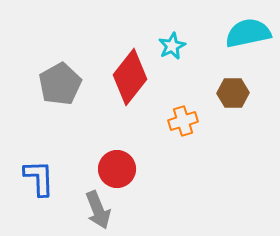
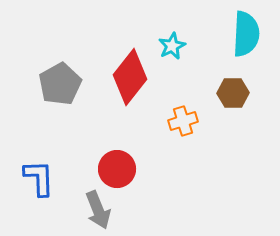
cyan semicircle: moved 2 px left, 1 px down; rotated 105 degrees clockwise
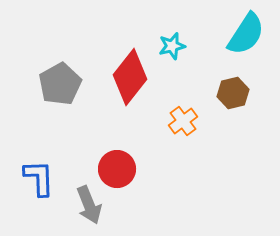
cyan semicircle: rotated 30 degrees clockwise
cyan star: rotated 12 degrees clockwise
brown hexagon: rotated 12 degrees counterclockwise
orange cross: rotated 20 degrees counterclockwise
gray arrow: moved 9 px left, 5 px up
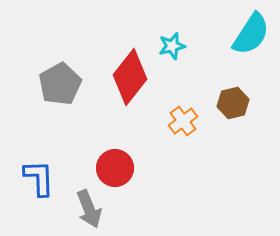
cyan semicircle: moved 5 px right
brown hexagon: moved 10 px down
red circle: moved 2 px left, 1 px up
gray arrow: moved 4 px down
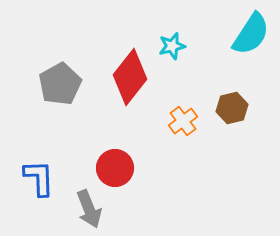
brown hexagon: moved 1 px left, 5 px down
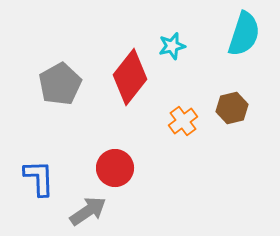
cyan semicircle: moved 7 px left; rotated 15 degrees counterclockwise
gray arrow: moved 1 px left, 2 px down; rotated 102 degrees counterclockwise
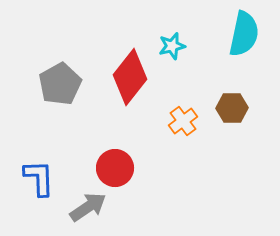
cyan semicircle: rotated 6 degrees counterclockwise
brown hexagon: rotated 12 degrees clockwise
gray arrow: moved 4 px up
